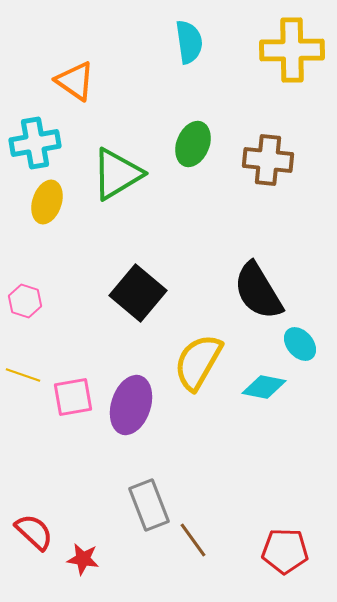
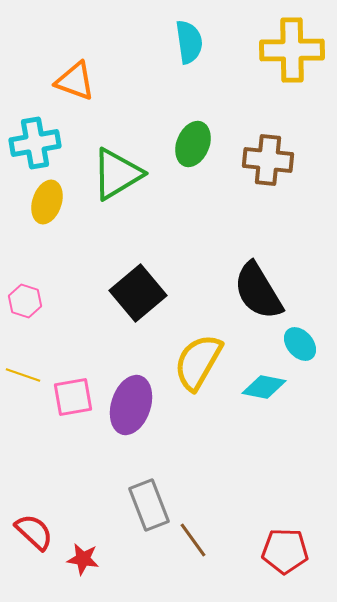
orange triangle: rotated 15 degrees counterclockwise
black square: rotated 10 degrees clockwise
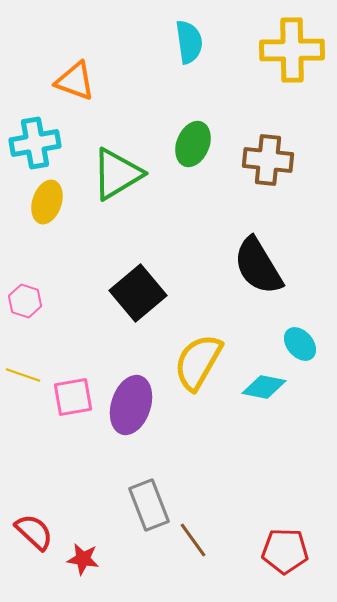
black semicircle: moved 25 px up
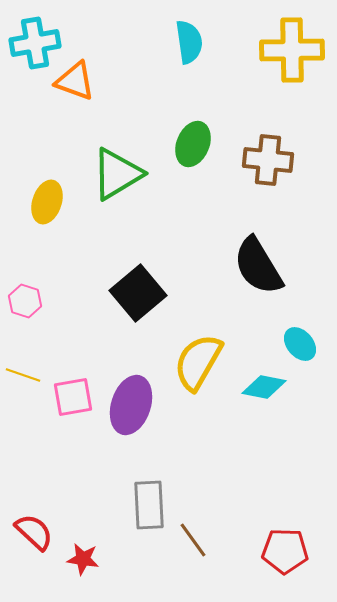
cyan cross: moved 100 px up
gray rectangle: rotated 18 degrees clockwise
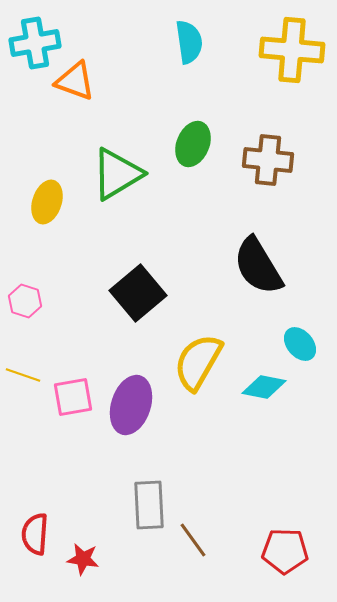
yellow cross: rotated 6 degrees clockwise
red semicircle: moved 1 px right, 2 px down; rotated 129 degrees counterclockwise
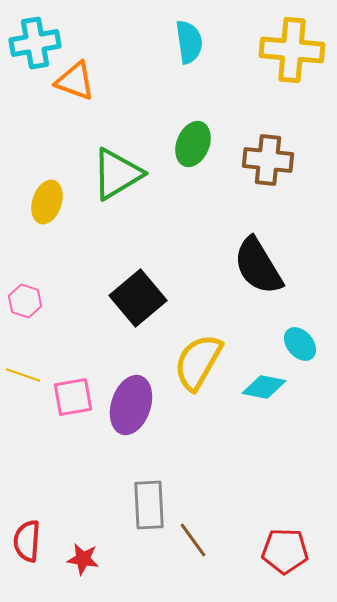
black square: moved 5 px down
red semicircle: moved 8 px left, 7 px down
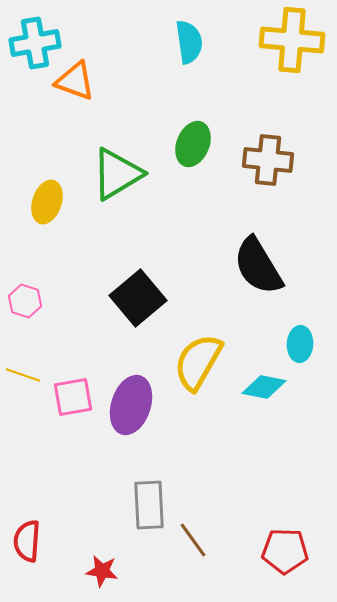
yellow cross: moved 10 px up
cyan ellipse: rotated 44 degrees clockwise
red star: moved 19 px right, 12 px down
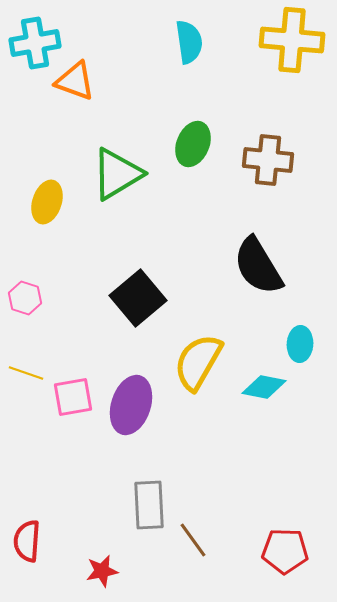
pink hexagon: moved 3 px up
yellow line: moved 3 px right, 2 px up
red star: rotated 20 degrees counterclockwise
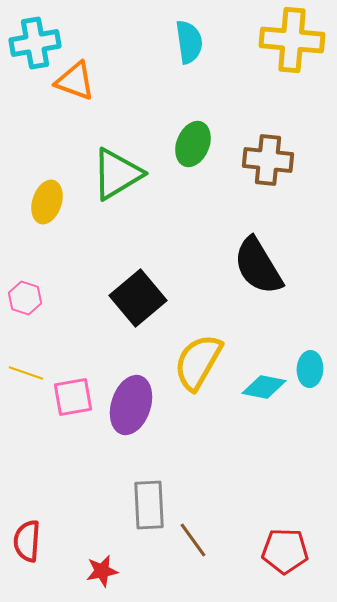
cyan ellipse: moved 10 px right, 25 px down
